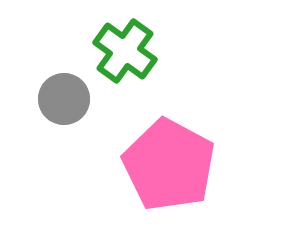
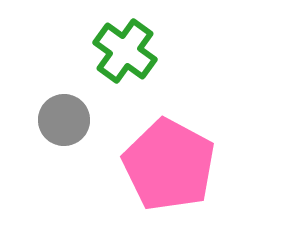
gray circle: moved 21 px down
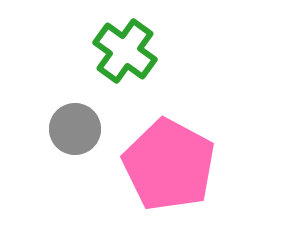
gray circle: moved 11 px right, 9 px down
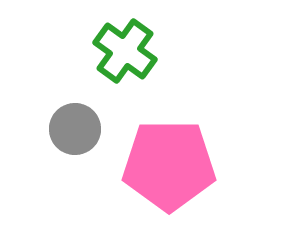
pink pentagon: rotated 28 degrees counterclockwise
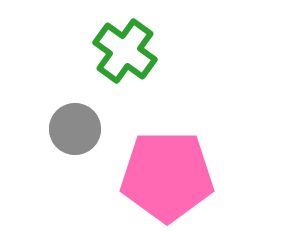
pink pentagon: moved 2 px left, 11 px down
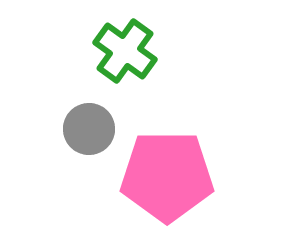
gray circle: moved 14 px right
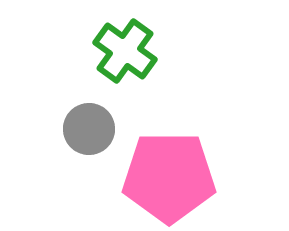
pink pentagon: moved 2 px right, 1 px down
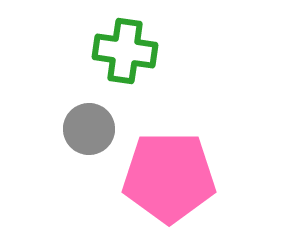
green cross: rotated 28 degrees counterclockwise
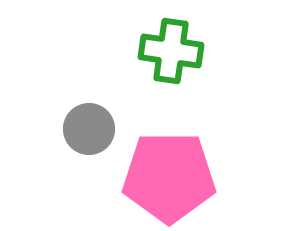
green cross: moved 46 px right
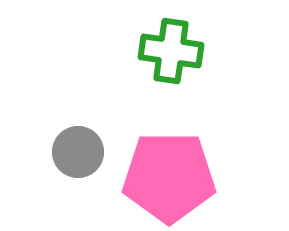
gray circle: moved 11 px left, 23 px down
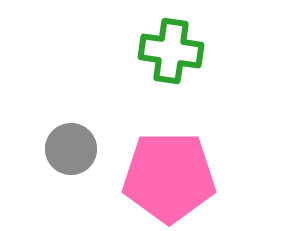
gray circle: moved 7 px left, 3 px up
